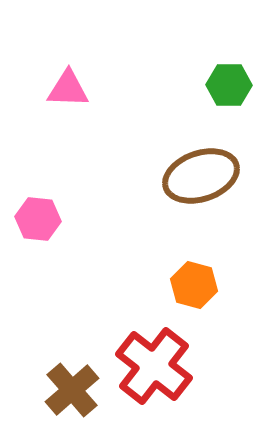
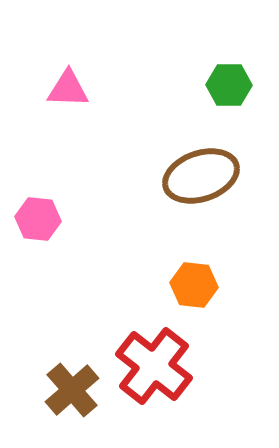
orange hexagon: rotated 9 degrees counterclockwise
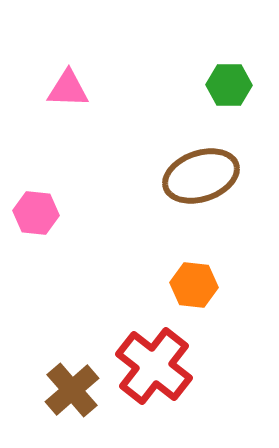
pink hexagon: moved 2 px left, 6 px up
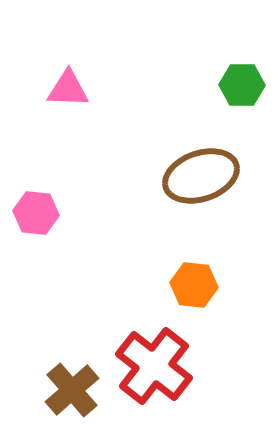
green hexagon: moved 13 px right
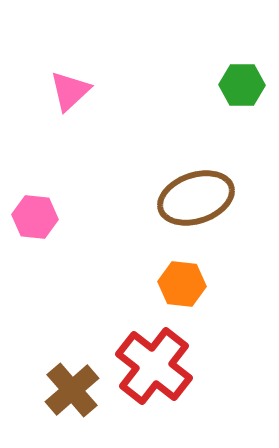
pink triangle: moved 2 px right, 2 px down; rotated 45 degrees counterclockwise
brown ellipse: moved 5 px left, 22 px down
pink hexagon: moved 1 px left, 4 px down
orange hexagon: moved 12 px left, 1 px up
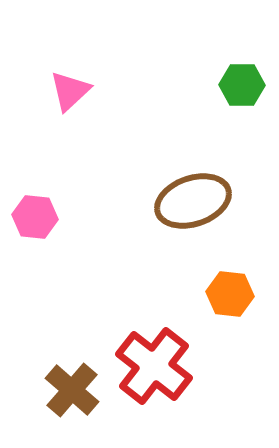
brown ellipse: moved 3 px left, 3 px down
orange hexagon: moved 48 px right, 10 px down
brown cross: rotated 8 degrees counterclockwise
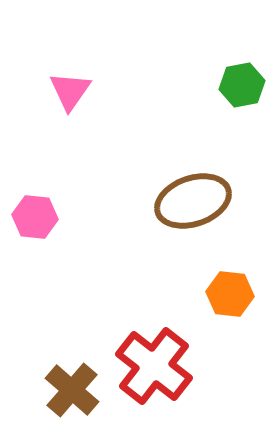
green hexagon: rotated 12 degrees counterclockwise
pink triangle: rotated 12 degrees counterclockwise
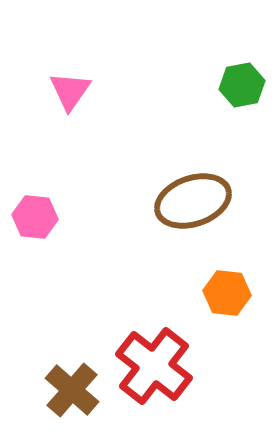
orange hexagon: moved 3 px left, 1 px up
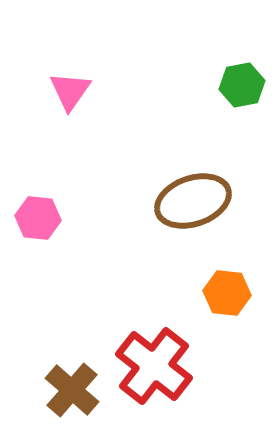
pink hexagon: moved 3 px right, 1 px down
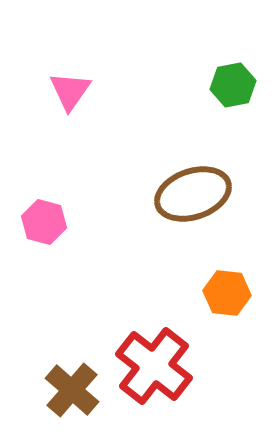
green hexagon: moved 9 px left
brown ellipse: moved 7 px up
pink hexagon: moved 6 px right, 4 px down; rotated 9 degrees clockwise
